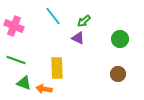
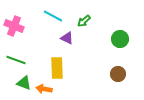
cyan line: rotated 24 degrees counterclockwise
purple triangle: moved 11 px left
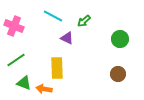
green line: rotated 54 degrees counterclockwise
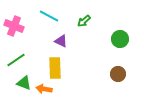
cyan line: moved 4 px left
purple triangle: moved 6 px left, 3 px down
yellow rectangle: moved 2 px left
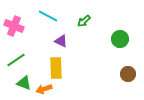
cyan line: moved 1 px left
yellow rectangle: moved 1 px right
brown circle: moved 10 px right
orange arrow: rotated 28 degrees counterclockwise
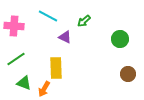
pink cross: rotated 18 degrees counterclockwise
purple triangle: moved 4 px right, 4 px up
green line: moved 1 px up
orange arrow: rotated 42 degrees counterclockwise
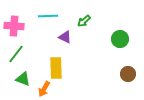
cyan line: rotated 30 degrees counterclockwise
green line: moved 5 px up; rotated 18 degrees counterclockwise
green triangle: moved 1 px left, 4 px up
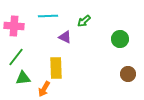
green line: moved 3 px down
green triangle: moved 1 px up; rotated 28 degrees counterclockwise
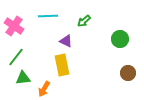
pink cross: rotated 30 degrees clockwise
purple triangle: moved 1 px right, 4 px down
yellow rectangle: moved 6 px right, 3 px up; rotated 10 degrees counterclockwise
brown circle: moved 1 px up
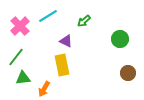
cyan line: rotated 30 degrees counterclockwise
pink cross: moved 6 px right; rotated 12 degrees clockwise
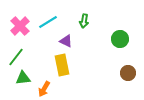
cyan line: moved 6 px down
green arrow: rotated 40 degrees counterclockwise
